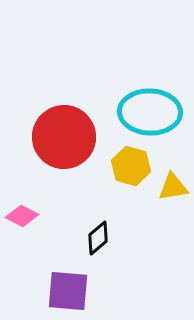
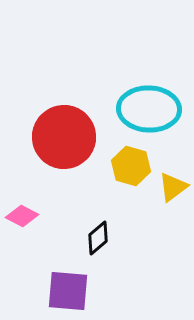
cyan ellipse: moved 1 px left, 3 px up
yellow triangle: rotated 28 degrees counterclockwise
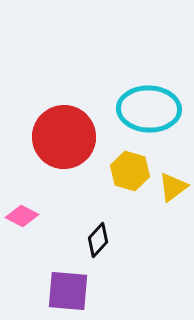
yellow hexagon: moved 1 px left, 5 px down
black diamond: moved 2 px down; rotated 8 degrees counterclockwise
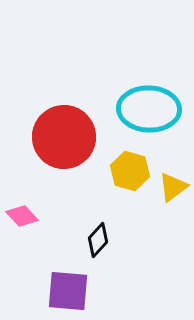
pink diamond: rotated 20 degrees clockwise
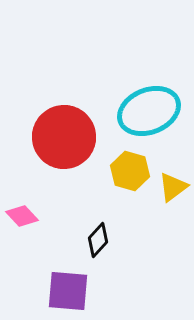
cyan ellipse: moved 2 px down; rotated 24 degrees counterclockwise
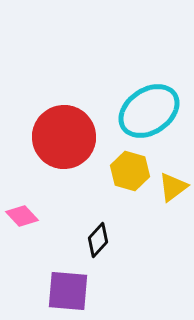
cyan ellipse: rotated 12 degrees counterclockwise
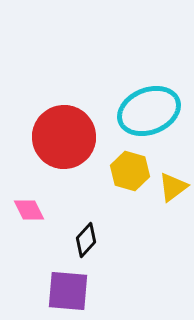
cyan ellipse: rotated 12 degrees clockwise
pink diamond: moved 7 px right, 6 px up; rotated 16 degrees clockwise
black diamond: moved 12 px left
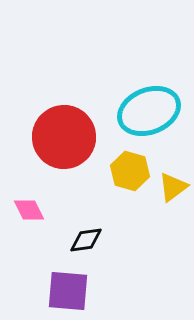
black diamond: rotated 40 degrees clockwise
